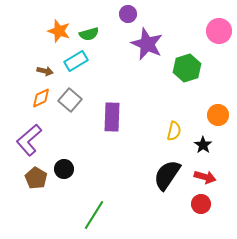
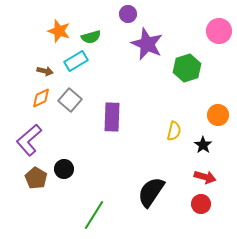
green semicircle: moved 2 px right, 3 px down
black semicircle: moved 16 px left, 17 px down
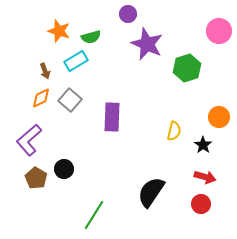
brown arrow: rotated 56 degrees clockwise
orange circle: moved 1 px right, 2 px down
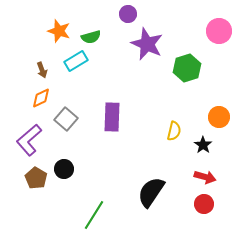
brown arrow: moved 3 px left, 1 px up
gray square: moved 4 px left, 19 px down
red circle: moved 3 px right
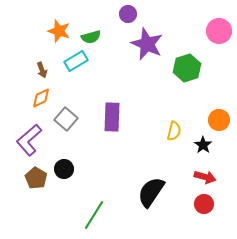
orange circle: moved 3 px down
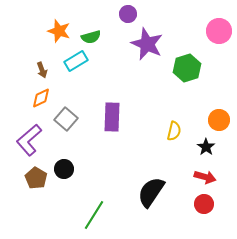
black star: moved 3 px right, 2 px down
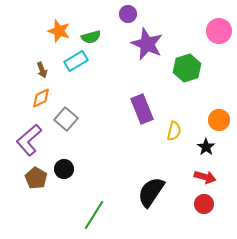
purple rectangle: moved 30 px right, 8 px up; rotated 24 degrees counterclockwise
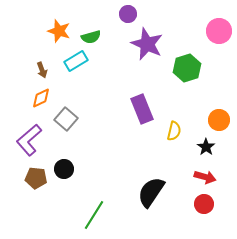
brown pentagon: rotated 25 degrees counterclockwise
